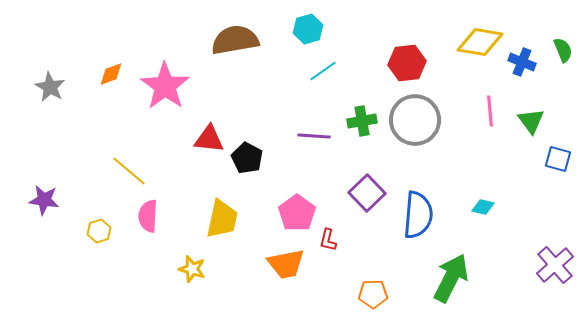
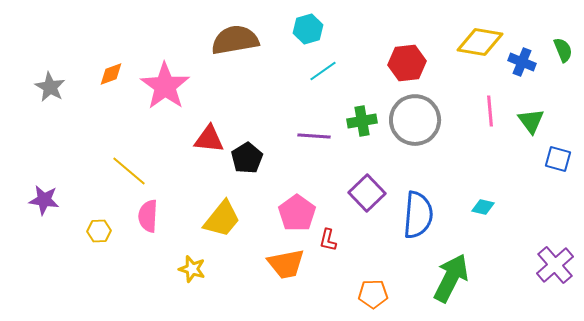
black pentagon: rotated 12 degrees clockwise
yellow trapezoid: rotated 27 degrees clockwise
yellow hexagon: rotated 15 degrees clockwise
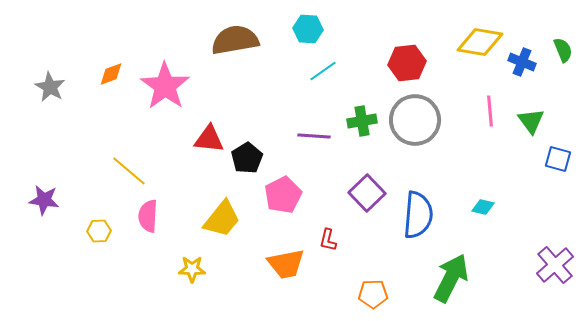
cyan hexagon: rotated 20 degrees clockwise
pink pentagon: moved 14 px left, 18 px up; rotated 9 degrees clockwise
yellow star: rotated 16 degrees counterclockwise
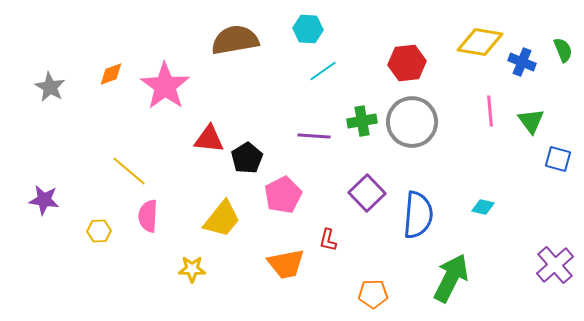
gray circle: moved 3 px left, 2 px down
